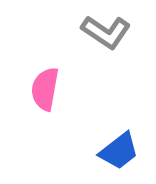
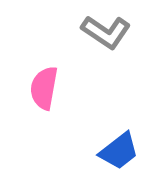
pink semicircle: moved 1 px left, 1 px up
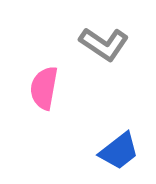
gray L-shape: moved 2 px left, 12 px down
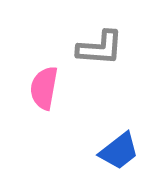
gray L-shape: moved 4 px left, 4 px down; rotated 30 degrees counterclockwise
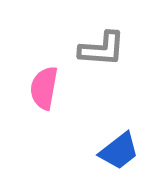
gray L-shape: moved 2 px right, 1 px down
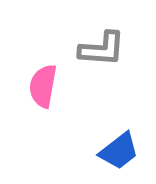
pink semicircle: moved 1 px left, 2 px up
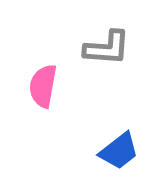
gray L-shape: moved 5 px right, 1 px up
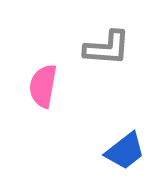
blue trapezoid: moved 6 px right
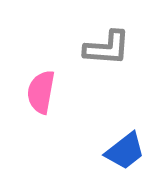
pink semicircle: moved 2 px left, 6 px down
